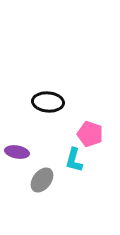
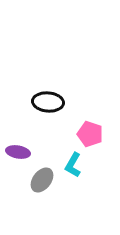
purple ellipse: moved 1 px right
cyan L-shape: moved 1 px left, 5 px down; rotated 15 degrees clockwise
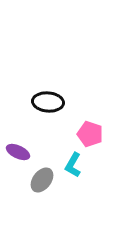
purple ellipse: rotated 15 degrees clockwise
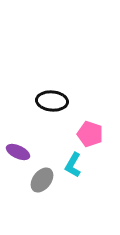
black ellipse: moved 4 px right, 1 px up
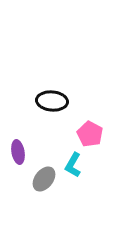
pink pentagon: rotated 10 degrees clockwise
purple ellipse: rotated 55 degrees clockwise
gray ellipse: moved 2 px right, 1 px up
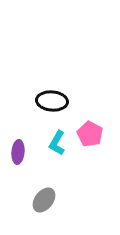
purple ellipse: rotated 15 degrees clockwise
cyan L-shape: moved 16 px left, 22 px up
gray ellipse: moved 21 px down
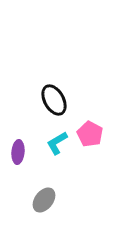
black ellipse: moved 2 px right, 1 px up; rotated 56 degrees clockwise
cyan L-shape: rotated 30 degrees clockwise
